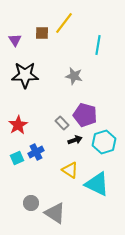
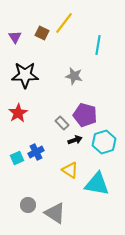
brown square: rotated 24 degrees clockwise
purple triangle: moved 3 px up
red star: moved 12 px up
cyan triangle: rotated 16 degrees counterclockwise
gray circle: moved 3 px left, 2 px down
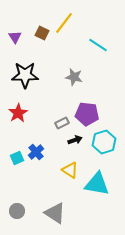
cyan line: rotated 66 degrees counterclockwise
gray star: moved 1 px down
purple pentagon: moved 2 px right, 1 px up; rotated 10 degrees counterclockwise
gray rectangle: rotated 72 degrees counterclockwise
blue cross: rotated 14 degrees counterclockwise
gray circle: moved 11 px left, 6 px down
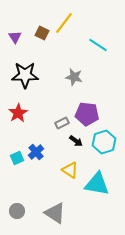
black arrow: moved 1 px right, 1 px down; rotated 56 degrees clockwise
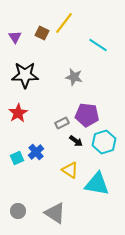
purple pentagon: moved 1 px down
gray circle: moved 1 px right
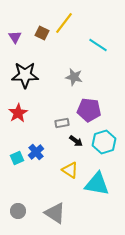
purple pentagon: moved 2 px right, 5 px up
gray rectangle: rotated 16 degrees clockwise
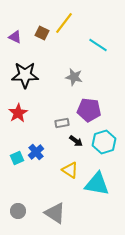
purple triangle: rotated 32 degrees counterclockwise
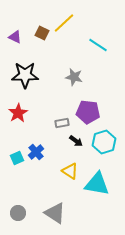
yellow line: rotated 10 degrees clockwise
purple pentagon: moved 1 px left, 2 px down
yellow triangle: moved 1 px down
gray circle: moved 2 px down
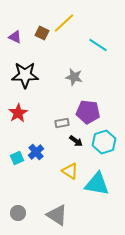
gray triangle: moved 2 px right, 2 px down
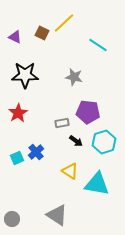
gray circle: moved 6 px left, 6 px down
